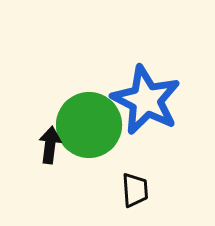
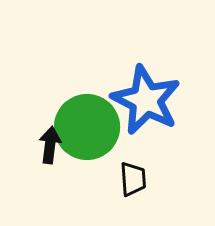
green circle: moved 2 px left, 2 px down
black trapezoid: moved 2 px left, 11 px up
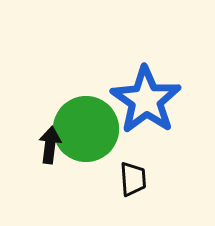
blue star: rotated 8 degrees clockwise
green circle: moved 1 px left, 2 px down
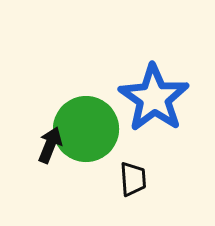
blue star: moved 8 px right, 2 px up
black arrow: rotated 15 degrees clockwise
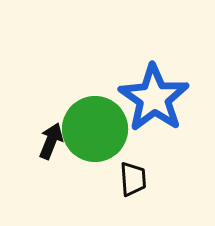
green circle: moved 9 px right
black arrow: moved 1 px right, 4 px up
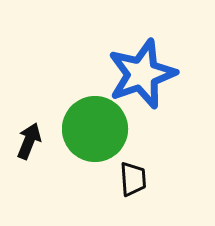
blue star: moved 12 px left, 24 px up; rotated 18 degrees clockwise
black arrow: moved 22 px left
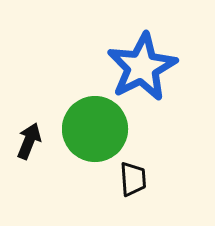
blue star: moved 7 px up; rotated 8 degrees counterclockwise
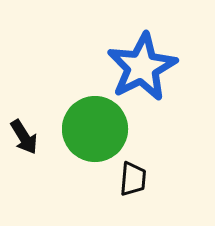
black arrow: moved 5 px left, 4 px up; rotated 126 degrees clockwise
black trapezoid: rotated 9 degrees clockwise
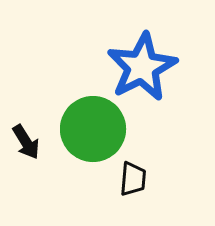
green circle: moved 2 px left
black arrow: moved 2 px right, 5 px down
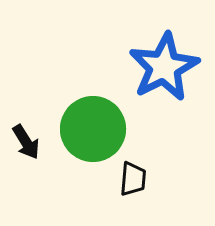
blue star: moved 22 px right
